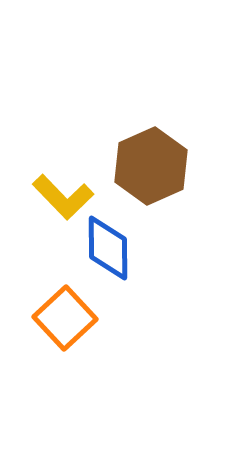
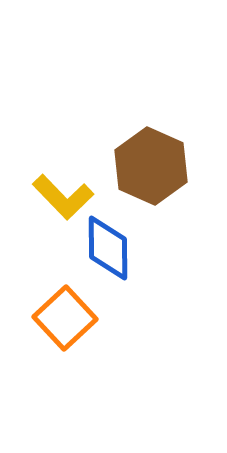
brown hexagon: rotated 12 degrees counterclockwise
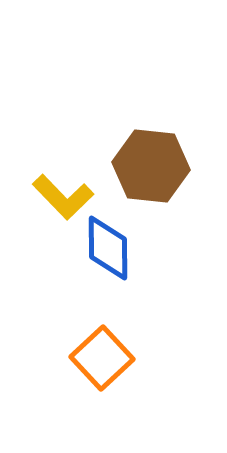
brown hexagon: rotated 18 degrees counterclockwise
orange square: moved 37 px right, 40 px down
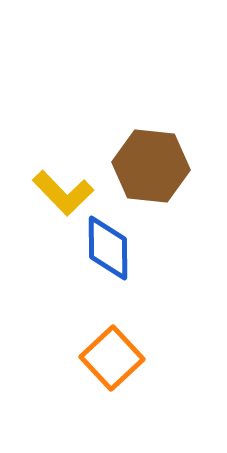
yellow L-shape: moved 4 px up
orange square: moved 10 px right
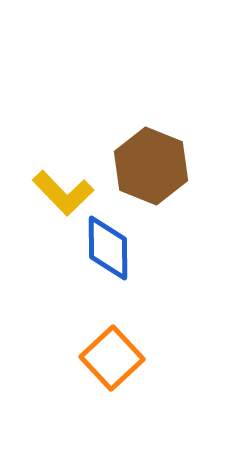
brown hexagon: rotated 16 degrees clockwise
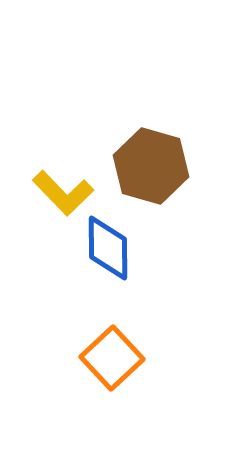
brown hexagon: rotated 6 degrees counterclockwise
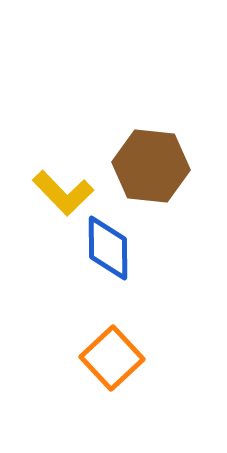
brown hexagon: rotated 10 degrees counterclockwise
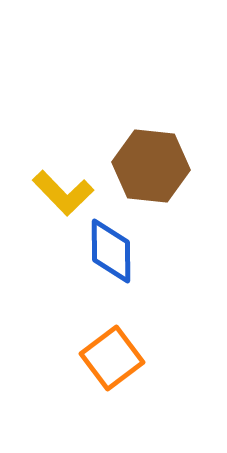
blue diamond: moved 3 px right, 3 px down
orange square: rotated 6 degrees clockwise
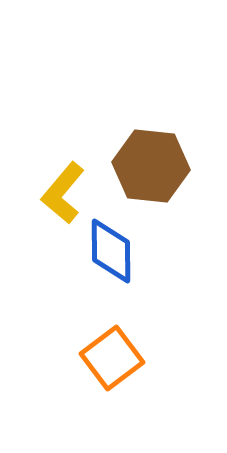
yellow L-shape: rotated 84 degrees clockwise
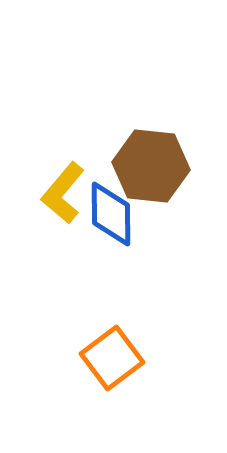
blue diamond: moved 37 px up
